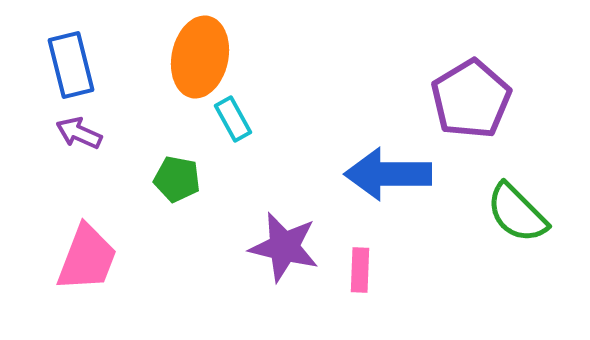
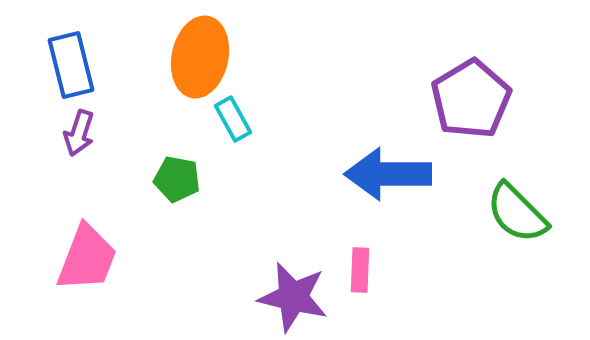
purple arrow: rotated 96 degrees counterclockwise
purple star: moved 9 px right, 50 px down
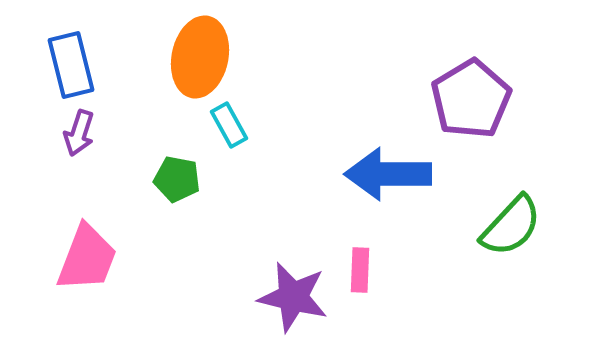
cyan rectangle: moved 4 px left, 6 px down
green semicircle: moved 6 px left, 13 px down; rotated 92 degrees counterclockwise
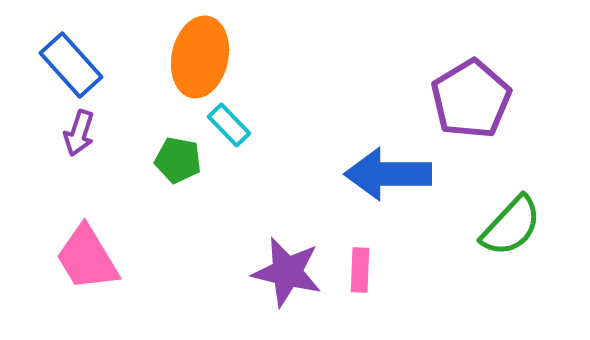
blue rectangle: rotated 28 degrees counterclockwise
cyan rectangle: rotated 15 degrees counterclockwise
green pentagon: moved 1 px right, 19 px up
pink trapezoid: rotated 128 degrees clockwise
purple star: moved 6 px left, 25 px up
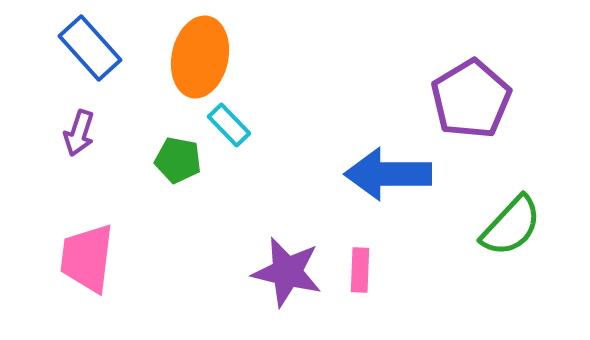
blue rectangle: moved 19 px right, 17 px up
pink trapezoid: rotated 38 degrees clockwise
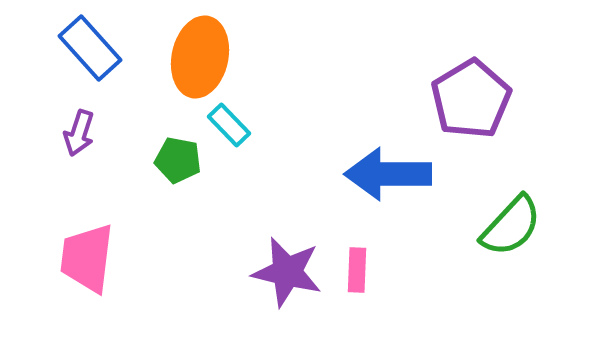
pink rectangle: moved 3 px left
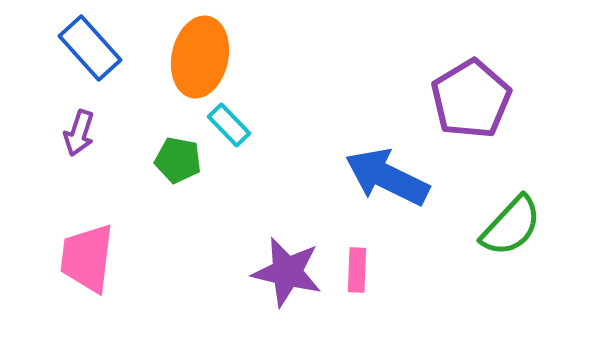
blue arrow: moved 1 px left, 3 px down; rotated 26 degrees clockwise
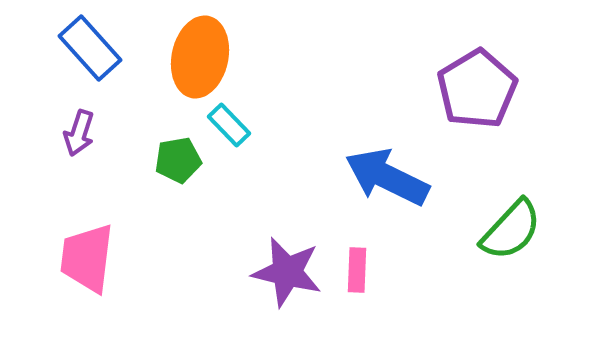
purple pentagon: moved 6 px right, 10 px up
green pentagon: rotated 21 degrees counterclockwise
green semicircle: moved 4 px down
